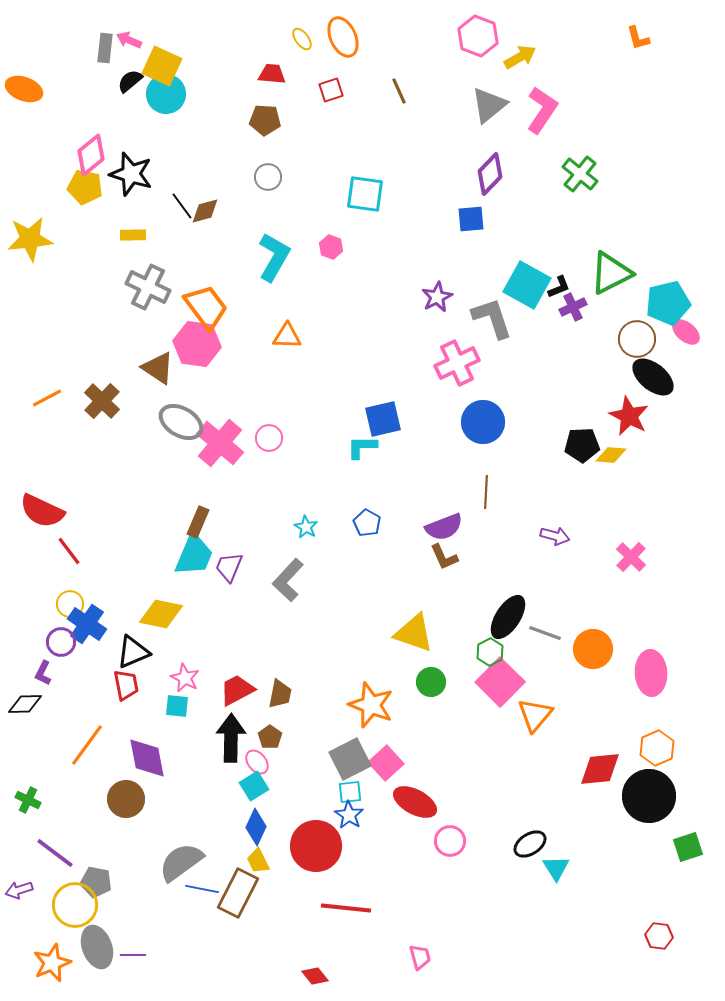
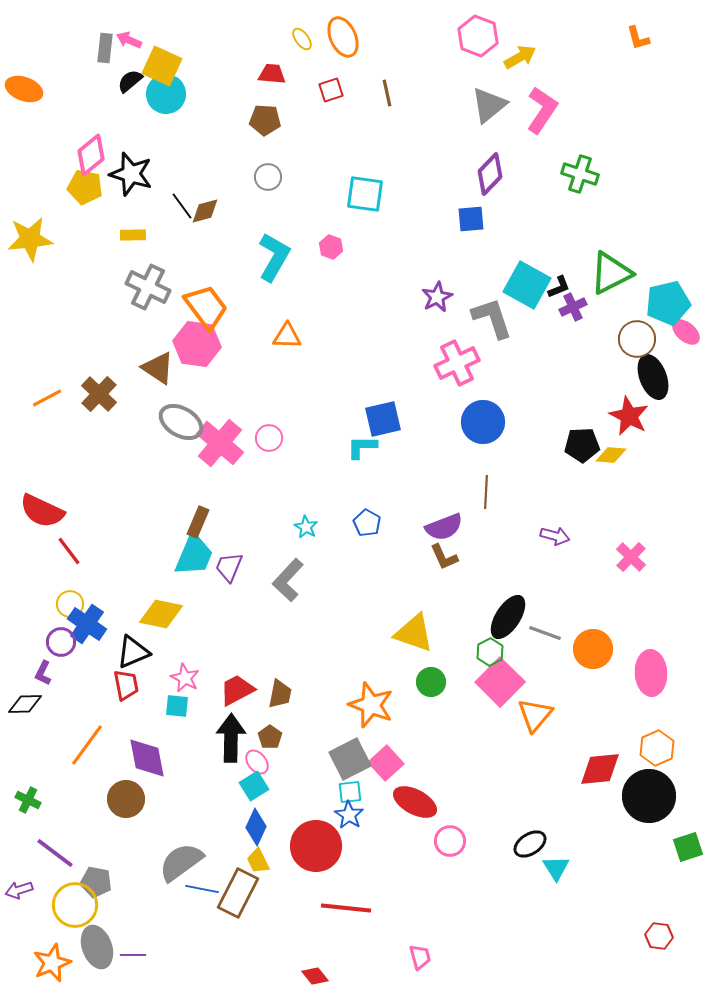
brown line at (399, 91): moved 12 px left, 2 px down; rotated 12 degrees clockwise
green cross at (580, 174): rotated 21 degrees counterclockwise
black ellipse at (653, 377): rotated 30 degrees clockwise
brown cross at (102, 401): moved 3 px left, 7 px up
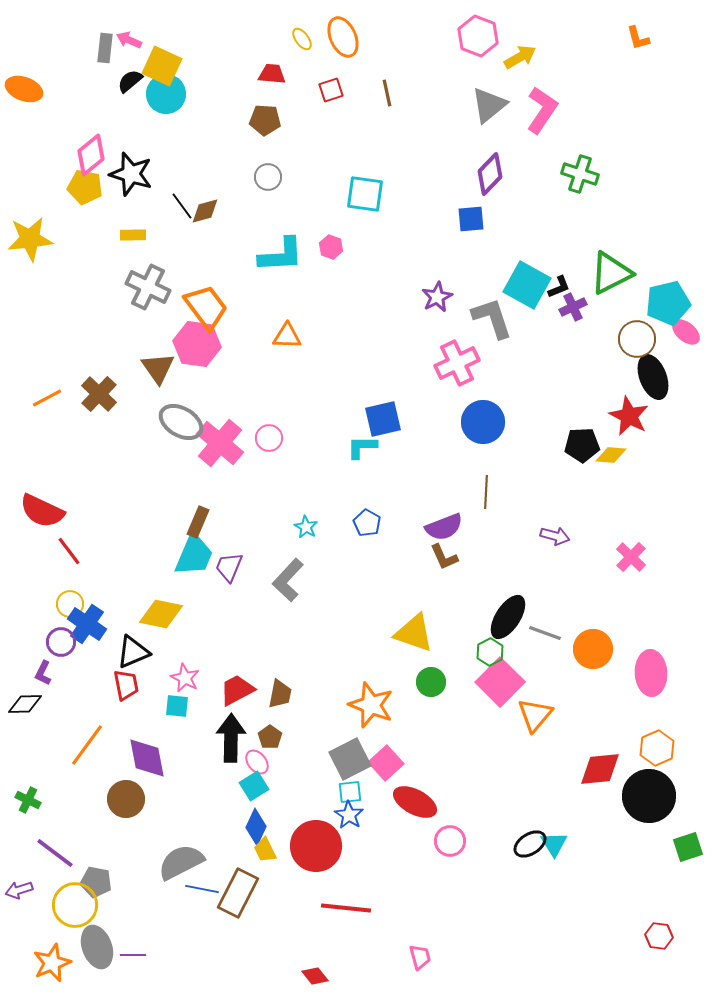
cyan L-shape at (274, 257): moved 7 px right, 2 px up; rotated 57 degrees clockwise
brown triangle at (158, 368): rotated 21 degrees clockwise
yellow trapezoid at (258, 861): moved 7 px right, 11 px up
gray semicircle at (181, 862): rotated 9 degrees clockwise
cyan triangle at (556, 868): moved 2 px left, 24 px up
